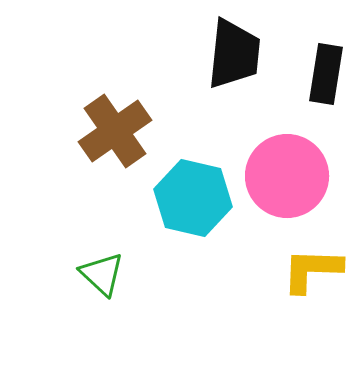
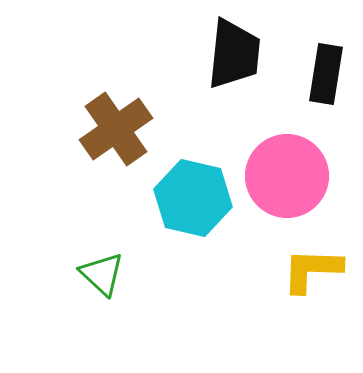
brown cross: moved 1 px right, 2 px up
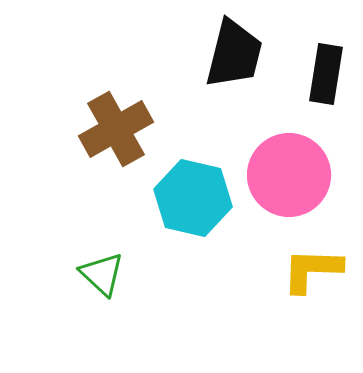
black trapezoid: rotated 8 degrees clockwise
brown cross: rotated 6 degrees clockwise
pink circle: moved 2 px right, 1 px up
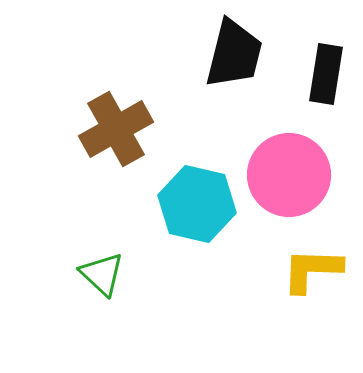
cyan hexagon: moved 4 px right, 6 px down
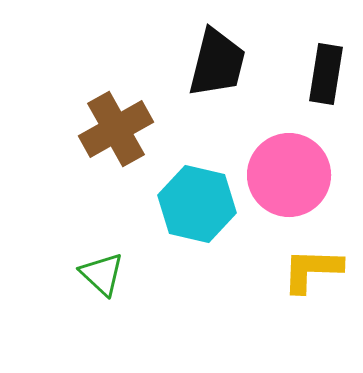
black trapezoid: moved 17 px left, 9 px down
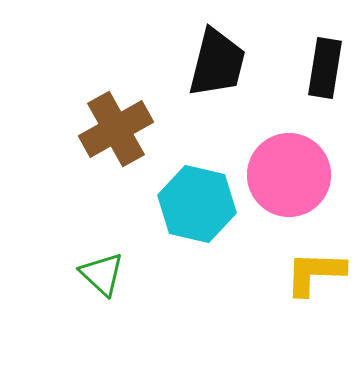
black rectangle: moved 1 px left, 6 px up
yellow L-shape: moved 3 px right, 3 px down
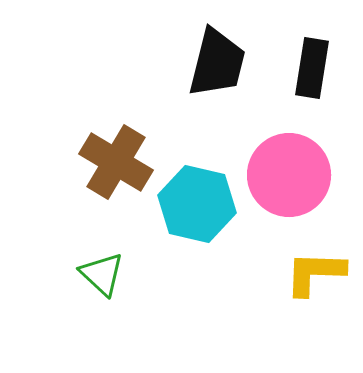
black rectangle: moved 13 px left
brown cross: moved 33 px down; rotated 30 degrees counterclockwise
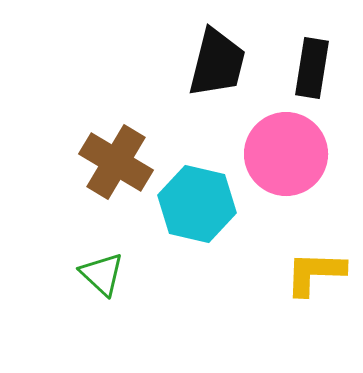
pink circle: moved 3 px left, 21 px up
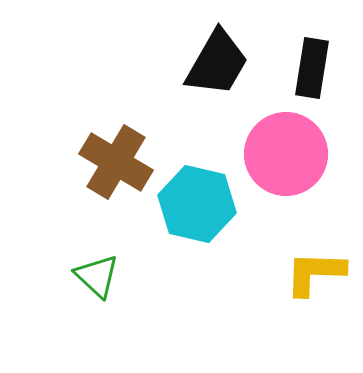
black trapezoid: rotated 16 degrees clockwise
green triangle: moved 5 px left, 2 px down
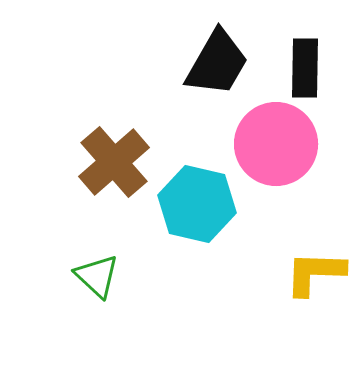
black rectangle: moved 7 px left; rotated 8 degrees counterclockwise
pink circle: moved 10 px left, 10 px up
brown cross: moved 2 px left; rotated 18 degrees clockwise
